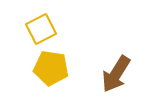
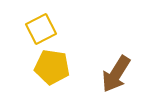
yellow pentagon: moved 1 px right, 1 px up
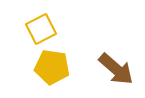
brown arrow: moved 5 px up; rotated 81 degrees counterclockwise
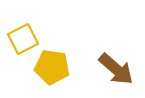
yellow square: moved 18 px left, 10 px down
